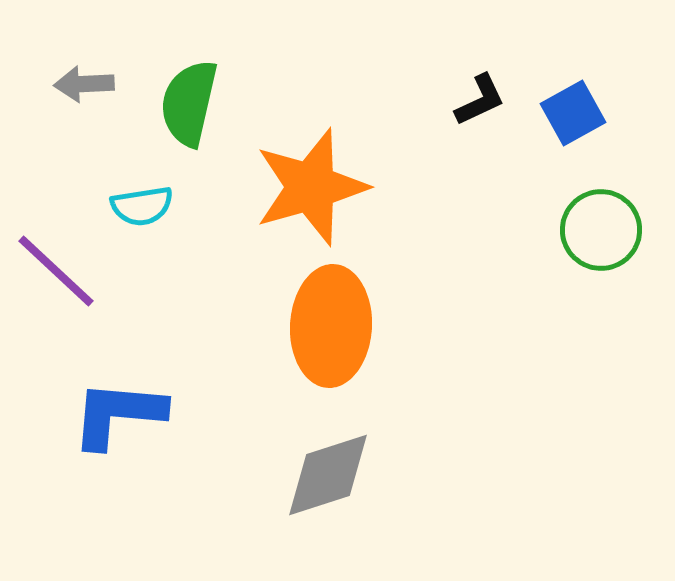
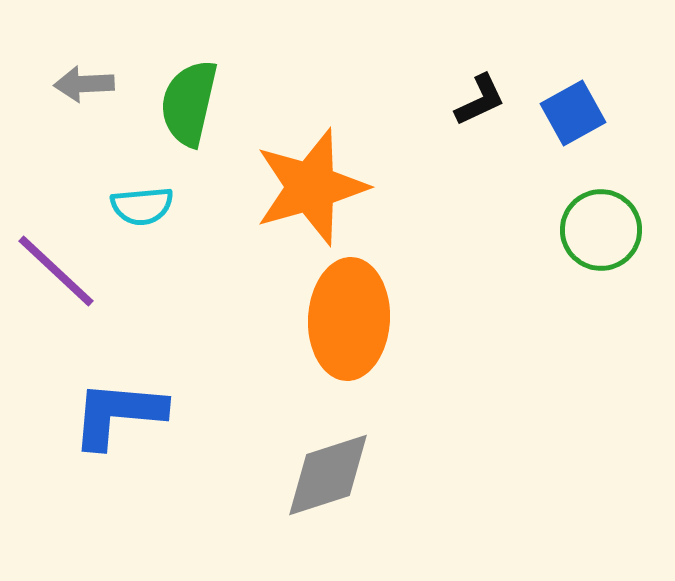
cyan semicircle: rotated 4 degrees clockwise
orange ellipse: moved 18 px right, 7 px up
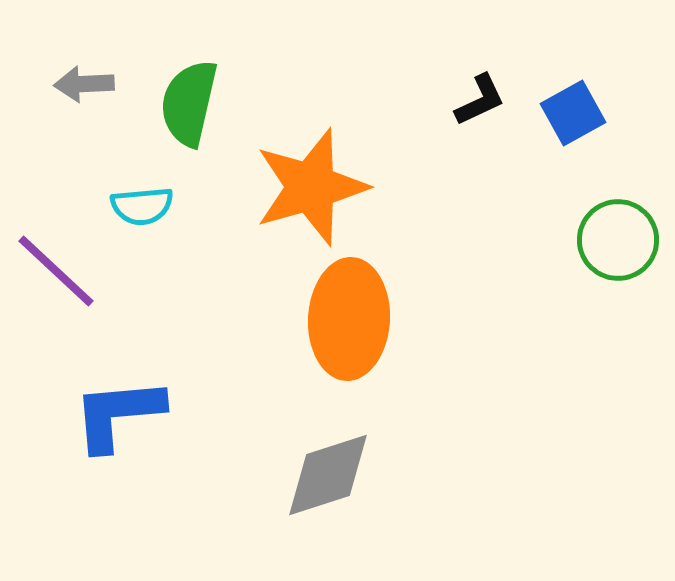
green circle: moved 17 px right, 10 px down
blue L-shape: rotated 10 degrees counterclockwise
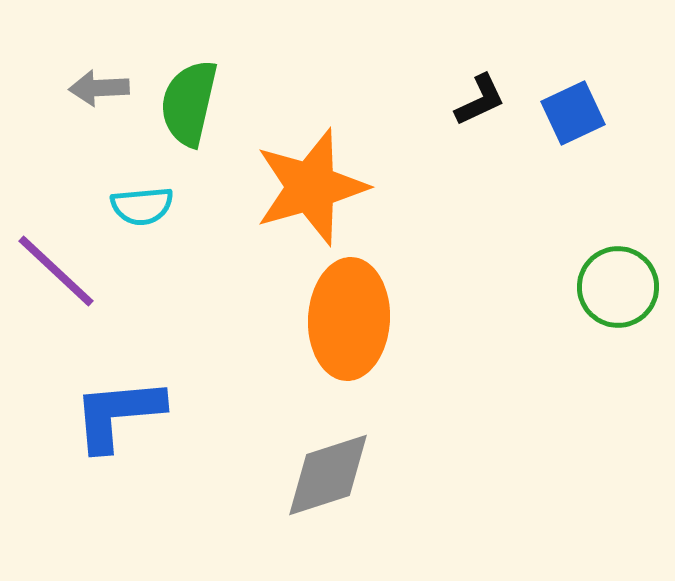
gray arrow: moved 15 px right, 4 px down
blue square: rotated 4 degrees clockwise
green circle: moved 47 px down
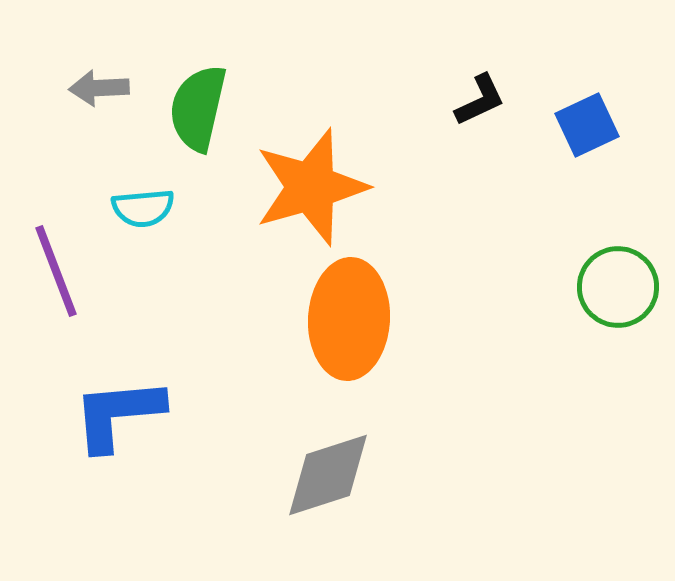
green semicircle: moved 9 px right, 5 px down
blue square: moved 14 px right, 12 px down
cyan semicircle: moved 1 px right, 2 px down
purple line: rotated 26 degrees clockwise
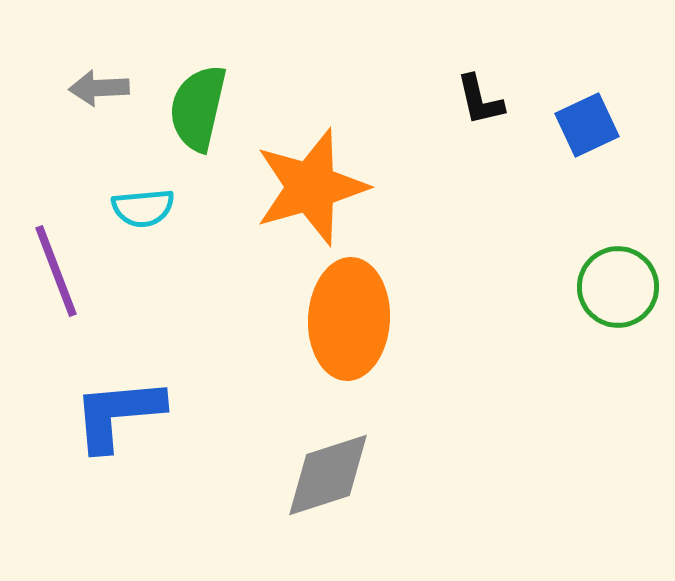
black L-shape: rotated 102 degrees clockwise
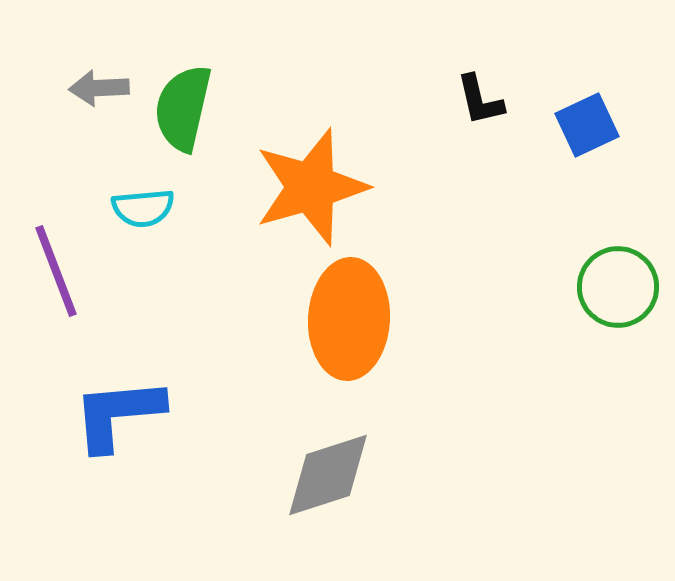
green semicircle: moved 15 px left
